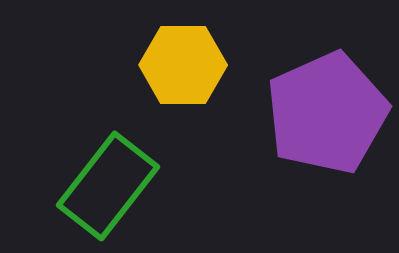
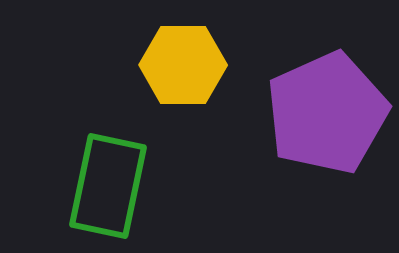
green rectangle: rotated 26 degrees counterclockwise
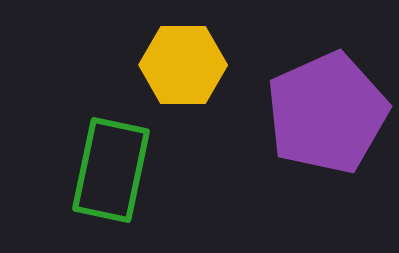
green rectangle: moved 3 px right, 16 px up
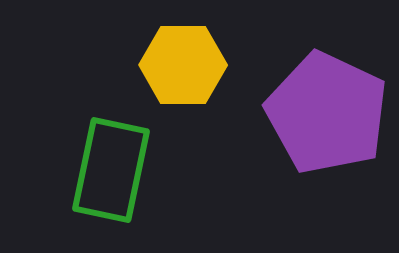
purple pentagon: rotated 23 degrees counterclockwise
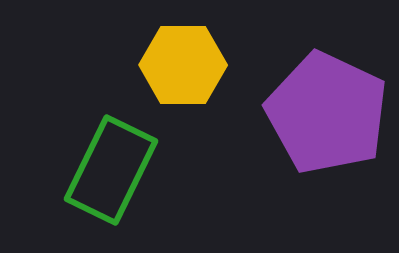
green rectangle: rotated 14 degrees clockwise
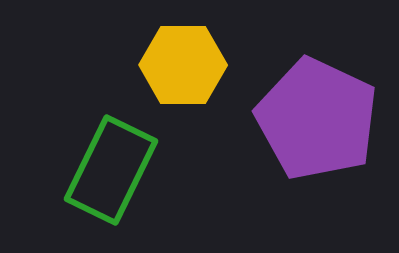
purple pentagon: moved 10 px left, 6 px down
